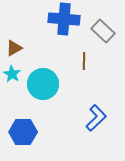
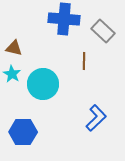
brown triangle: rotated 42 degrees clockwise
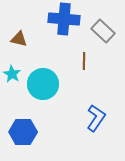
brown triangle: moved 5 px right, 9 px up
blue L-shape: rotated 12 degrees counterclockwise
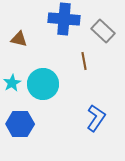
brown line: rotated 12 degrees counterclockwise
cyan star: moved 9 px down; rotated 12 degrees clockwise
blue hexagon: moved 3 px left, 8 px up
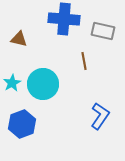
gray rectangle: rotated 30 degrees counterclockwise
blue L-shape: moved 4 px right, 2 px up
blue hexagon: moved 2 px right; rotated 20 degrees counterclockwise
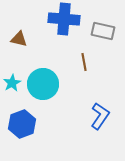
brown line: moved 1 px down
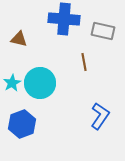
cyan circle: moved 3 px left, 1 px up
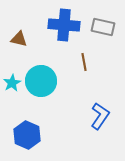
blue cross: moved 6 px down
gray rectangle: moved 4 px up
cyan circle: moved 1 px right, 2 px up
blue hexagon: moved 5 px right, 11 px down; rotated 16 degrees counterclockwise
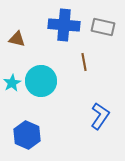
brown triangle: moved 2 px left
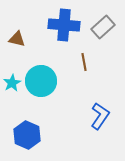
gray rectangle: rotated 55 degrees counterclockwise
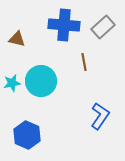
cyan star: rotated 18 degrees clockwise
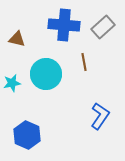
cyan circle: moved 5 px right, 7 px up
